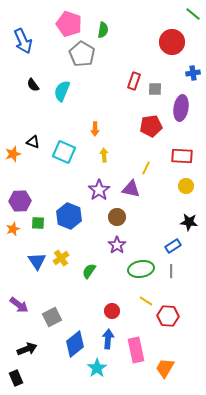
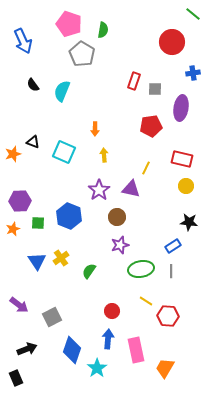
red rectangle at (182, 156): moved 3 px down; rotated 10 degrees clockwise
purple star at (117, 245): moved 3 px right; rotated 18 degrees clockwise
blue diamond at (75, 344): moved 3 px left, 6 px down; rotated 32 degrees counterclockwise
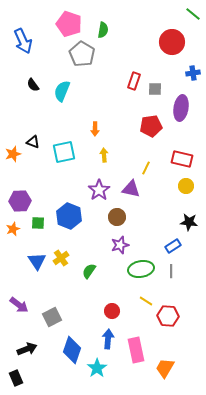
cyan square at (64, 152): rotated 35 degrees counterclockwise
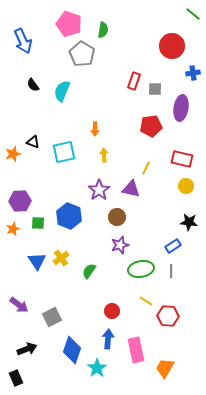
red circle at (172, 42): moved 4 px down
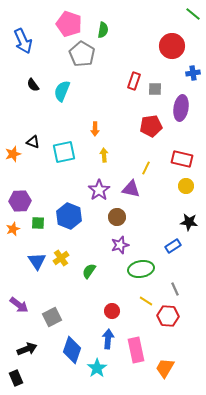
gray line at (171, 271): moved 4 px right, 18 px down; rotated 24 degrees counterclockwise
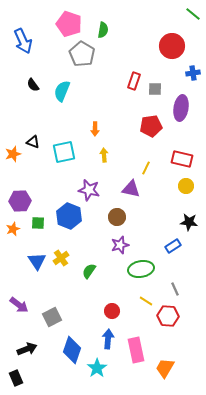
purple star at (99, 190): moved 10 px left; rotated 25 degrees counterclockwise
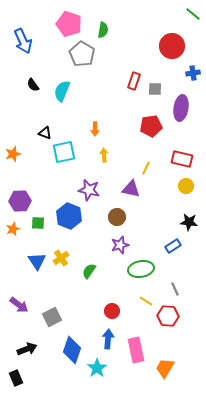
black triangle at (33, 142): moved 12 px right, 9 px up
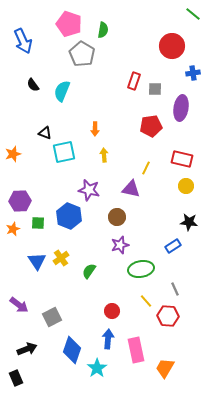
yellow line at (146, 301): rotated 16 degrees clockwise
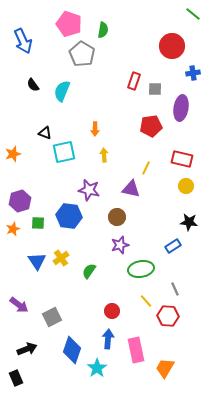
purple hexagon at (20, 201): rotated 15 degrees counterclockwise
blue hexagon at (69, 216): rotated 15 degrees counterclockwise
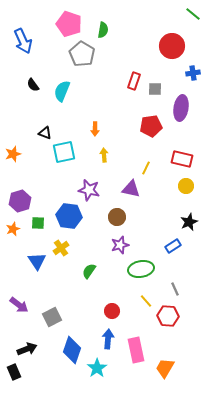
black star at (189, 222): rotated 30 degrees counterclockwise
yellow cross at (61, 258): moved 10 px up
black rectangle at (16, 378): moved 2 px left, 6 px up
